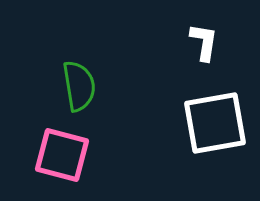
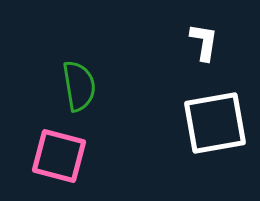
pink square: moved 3 px left, 1 px down
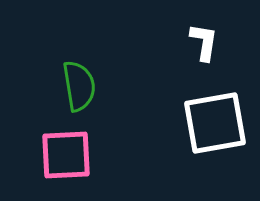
pink square: moved 7 px right, 1 px up; rotated 18 degrees counterclockwise
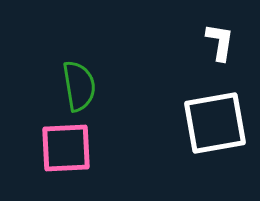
white L-shape: moved 16 px right
pink square: moved 7 px up
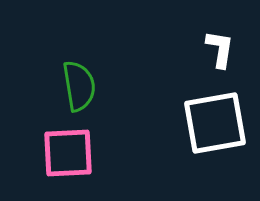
white L-shape: moved 7 px down
pink square: moved 2 px right, 5 px down
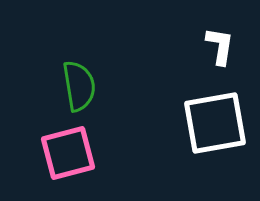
white L-shape: moved 3 px up
pink square: rotated 12 degrees counterclockwise
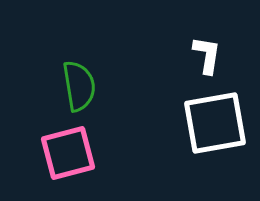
white L-shape: moved 13 px left, 9 px down
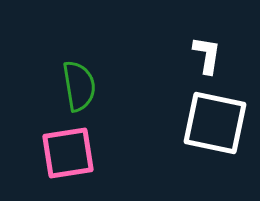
white square: rotated 22 degrees clockwise
pink square: rotated 6 degrees clockwise
